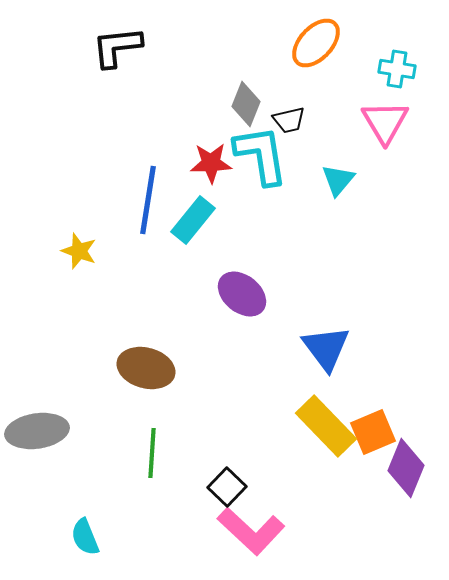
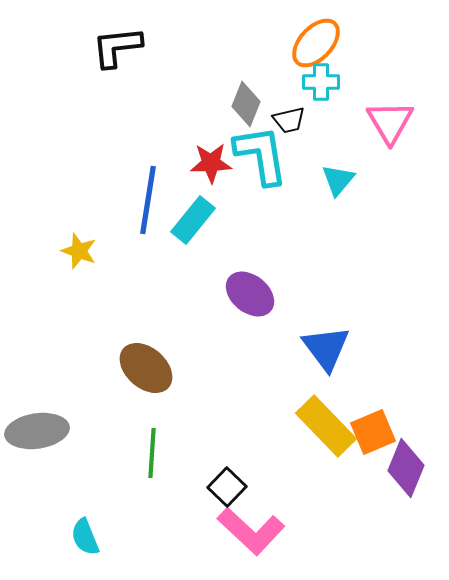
cyan cross: moved 76 px left, 13 px down; rotated 9 degrees counterclockwise
pink triangle: moved 5 px right
purple ellipse: moved 8 px right
brown ellipse: rotated 26 degrees clockwise
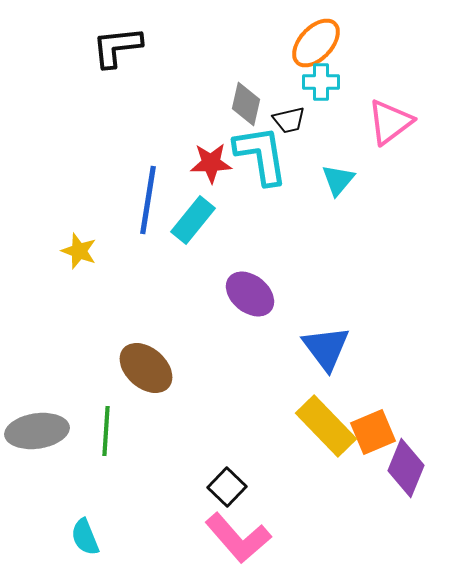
gray diamond: rotated 9 degrees counterclockwise
pink triangle: rotated 24 degrees clockwise
green line: moved 46 px left, 22 px up
pink L-shape: moved 13 px left, 7 px down; rotated 6 degrees clockwise
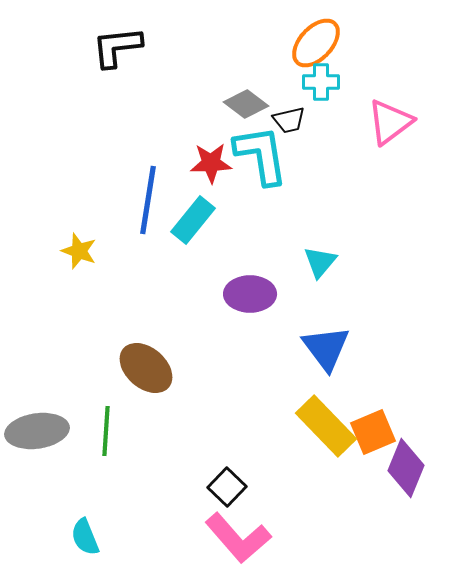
gray diamond: rotated 66 degrees counterclockwise
cyan triangle: moved 18 px left, 82 px down
purple ellipse: rotated 39 degrees counterclockwise
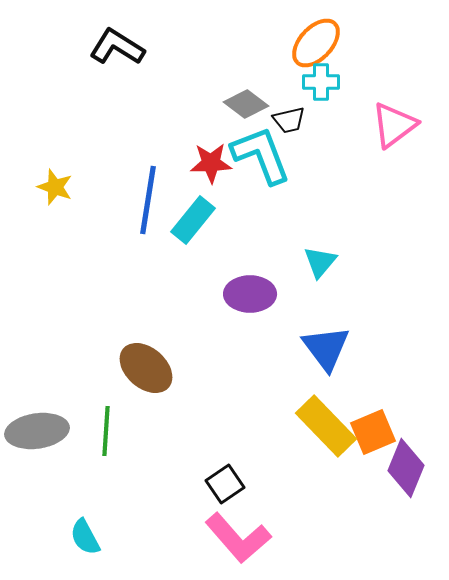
black L-shape: rotated 38 degrees clockwise
pink triangle: moved 4 px right, 3 px down
cyan L-shape: rotated 12 degrees counterclockwise
yellow star: moved 24 px left, 64 px up
black square: moved 2 px left, 3 px up; rotated 12 degrees clockwise
cyan semicircle: rotated 6 degrees counterclockwise
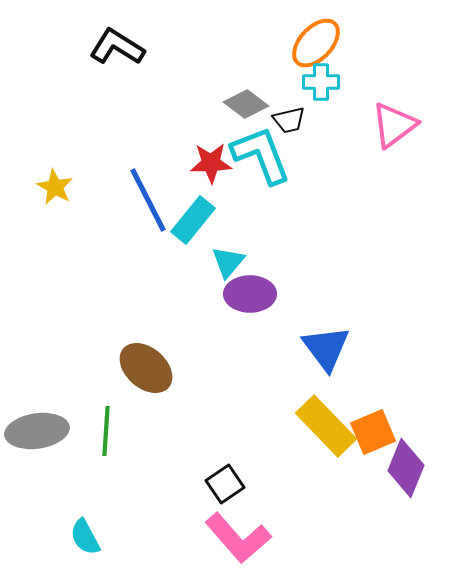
yellow star: rotated 9 degrees clockwise
blue line: rotated 36 degrees counterclockwise
cyan triangle: moved 92 px left
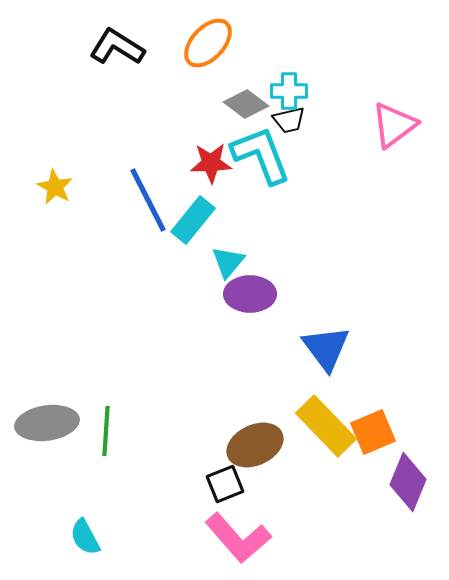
orange ellipse: moved 108 px left
cyan cross: moved 32 px left, 9 px down
brown ellipse: moved 109 px right, 77 px down; rotated 66 degrees counterclockwise
gray ellipse: moved 10 px right, 8 px up
purple diamond: moved 2 px right, 14 px down
black square: rotated 12 degrees clockwise
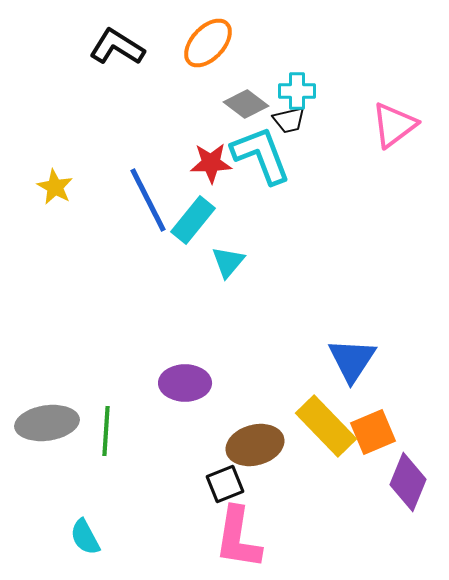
cyan cross: moved 8 px right
purple ellipse: moved 65 px left, 89 px down
blue triangle: moved 26 px right, 12 px down; rotated 10 degrees clockwise
brown ellipse: rotated 10 degrees clockwise
pink L-shape: rotated 50 degrees clockwise
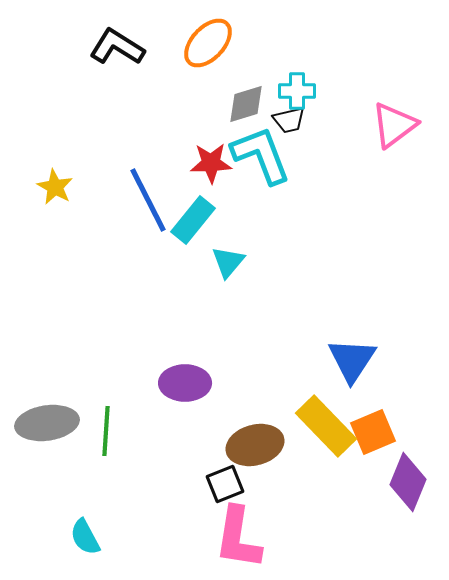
gray diamond: rotated 54 degrees counterclockwise
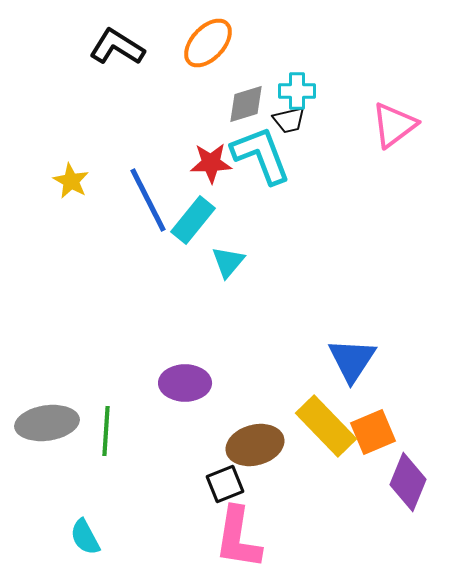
yellow star: moved 16 px right, 6 px up
